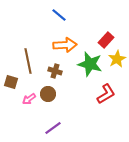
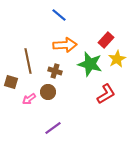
brown circle: moved 2 px up
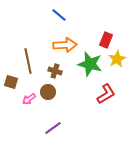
red rectangle: rotated 21 degrees counterclockwise
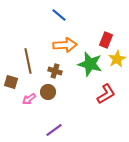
purple line: moved 1 px right, 2 px down
